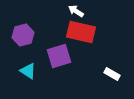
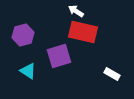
red rectangle: moved 2 px right
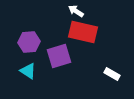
purple hexagon: moved 6 px right, 7 px down; rotated 10 degrees clockwise
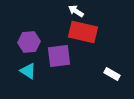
purple square: rotated 10 degrees clockwise
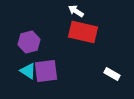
purple hexagon: rotated 10 degrees counterclockwise
purple square: moved 13 px left, 15 px down
